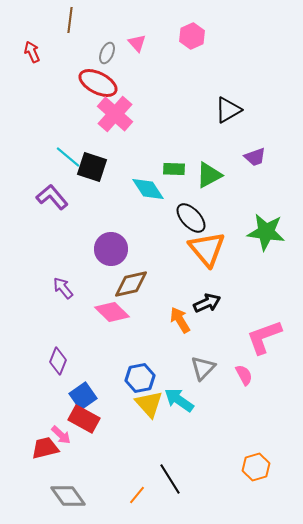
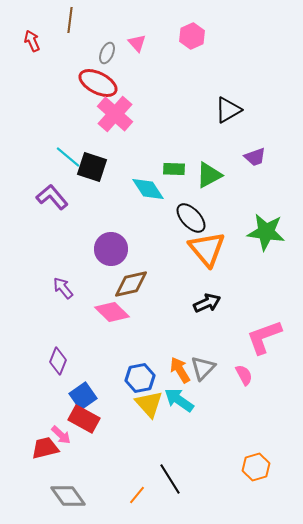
red arrow: moved 11 px up
orange arrow: moved 50 px down
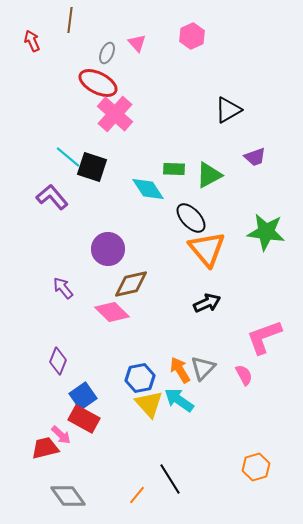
purple circle: moved 3 px left
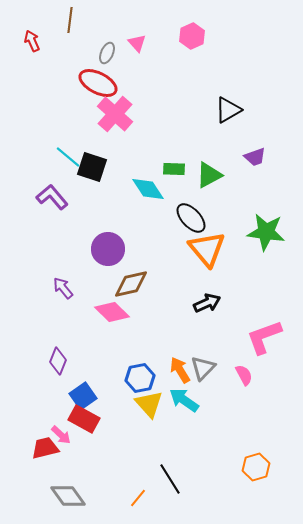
cyan arrow: moved 5 px right
orange line: moved 1 px right, 3 px down
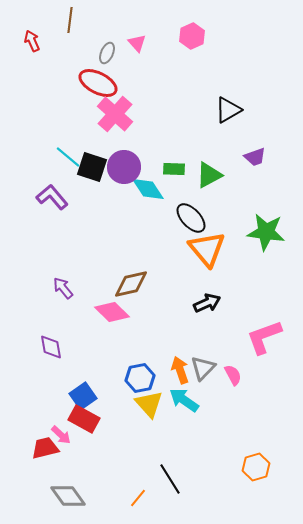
purple circle: moved 16 px right, 82 px up
purple diamond: moved 7 px left, 14 px up; rotated 32 degrees counterclockwise
orange arrow: rotated 12 degrees clockwise
pink semicircle: moved 11 px left
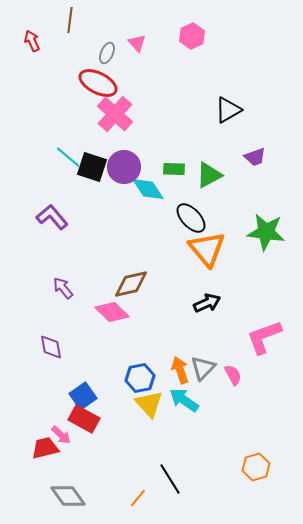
purple L-shape: moved 20 px down
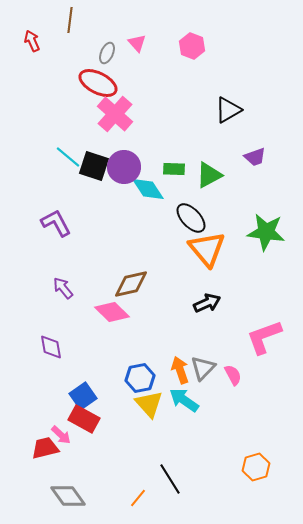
pink hexagon: moved 10 px down; rotated 15 degrees counterclockwise
black square: moved 2 px right, 1 px up
purple L-shape: moved 4 px right, 6 px down; rotated 12 degrees clockwise
